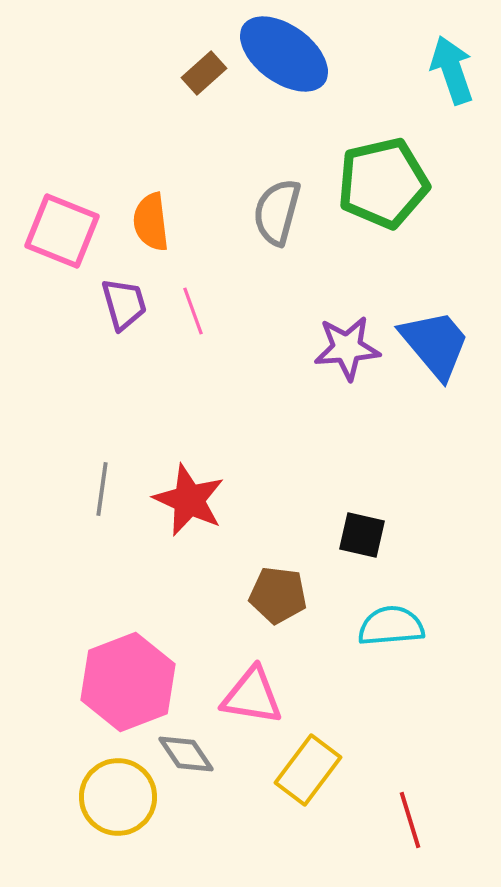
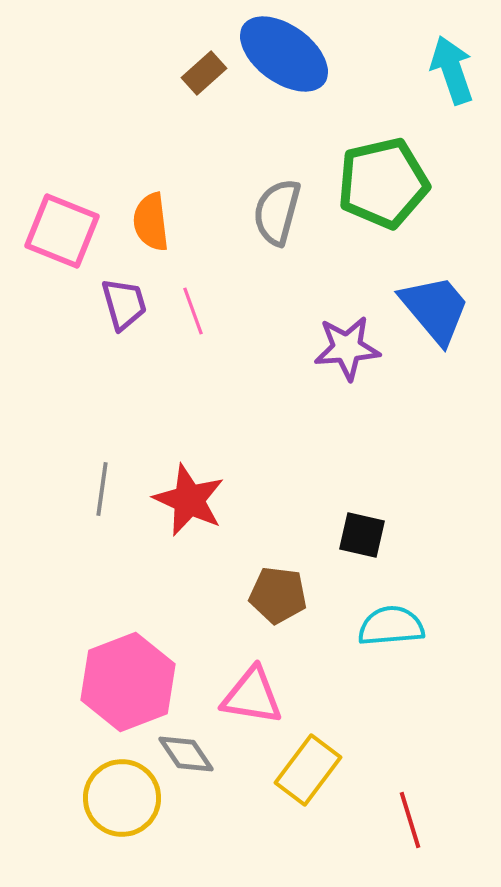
blue trapezoid: moved 35 px up
yellow circle: moved 4 px right, 1 px down
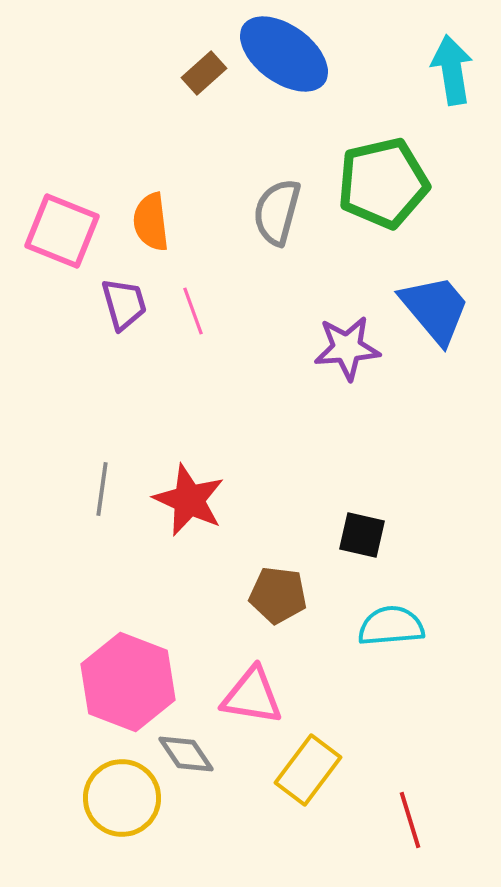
cyan arrow: rotated 10 degrees clockwise
pink hexagon: rotated 18 degrees counterclockwise
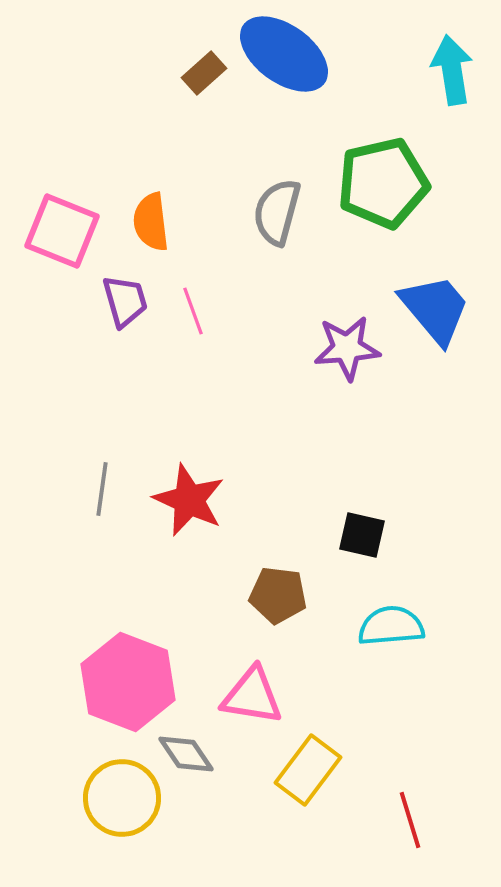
purple trapezoid: moved 1 px right, 3 px up
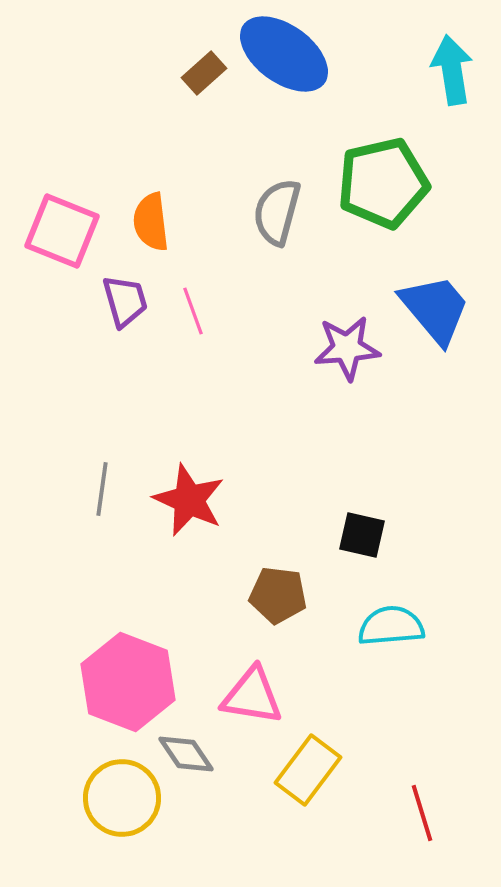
red line: moved 12 px right, 7 px up
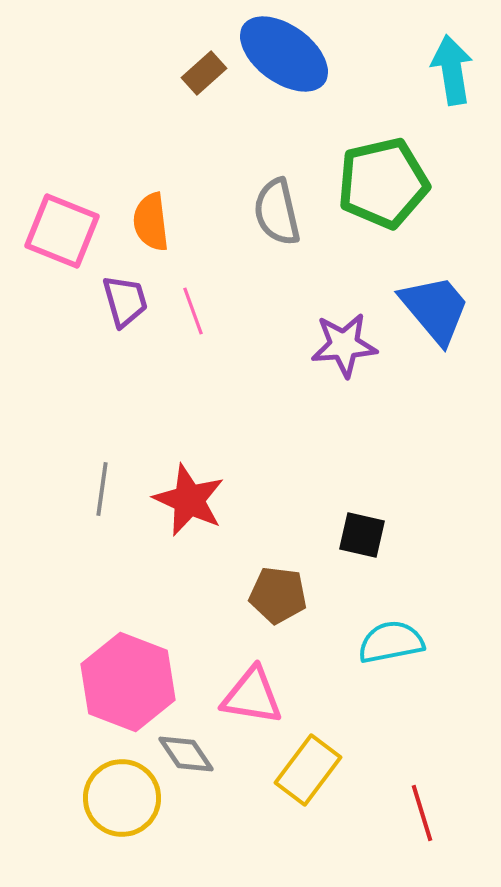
gray semicircle: rotated 28 degrees counterclockwise
purple star: moved 3 px left, 3 px up
cyan semicircle: moved 16 px down; rotated 6 degrees counterclockwise
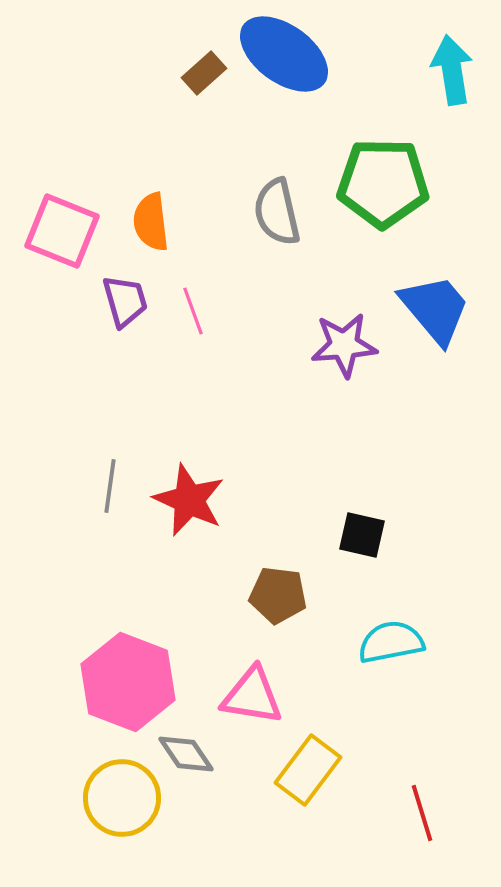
green pentagon: rotated 14 degrees clockwise
gray line: moved 8 px right, 3 px up
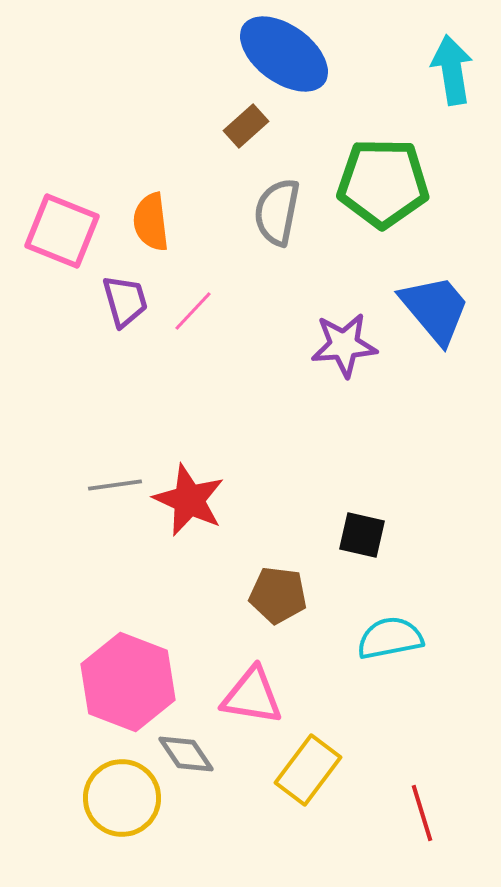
brown rectangle: moved 42 px right, 53 px down
gray semicircle: rotated 24 degrees clockwise
pink line: rotated 63 degrees clockwise
gray line: moved 5 px right, 1 px up; rotated 74 degrees clockwise
cyan semicircle: moved 1 px left, 4 px up
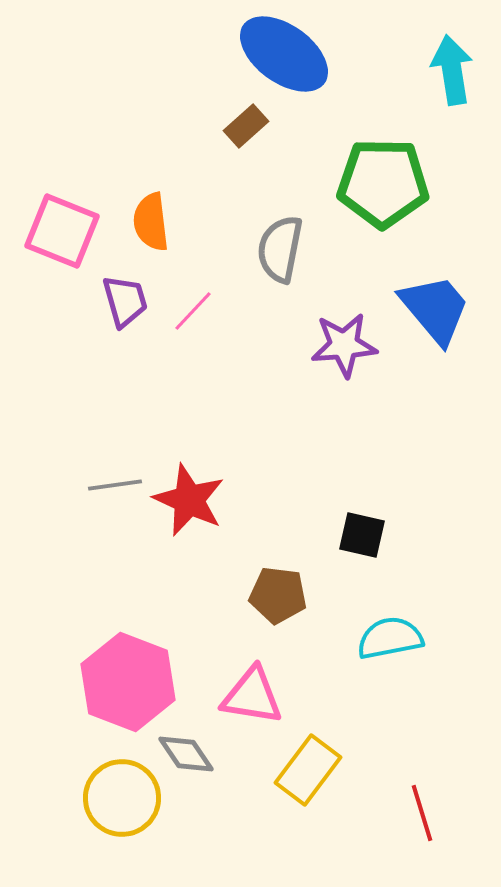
gray semicircle: moved 3 px right, 37 px down
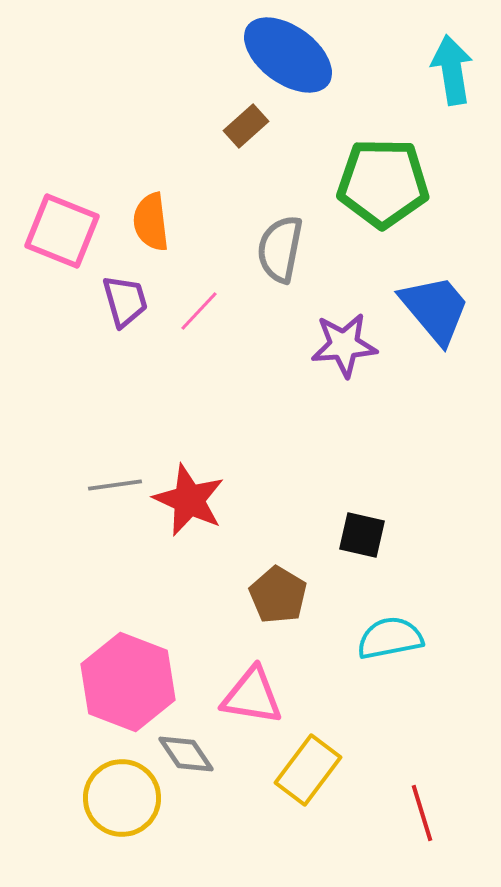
blue ellipse: moved 4 px right, 1 px down
pink line: moved 6 px right
brown pentagon: rotated 24 degrees clockwise
